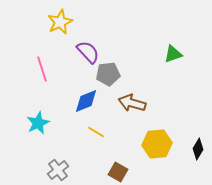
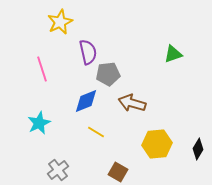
purple semicircle: rotated 30 degrees clockwise
cyan star: moved 1 px right
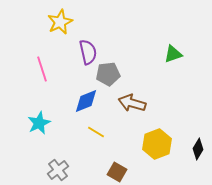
yellow hexagon: rotated 16 degrees counterclockwise
brown square: moved 1 px left
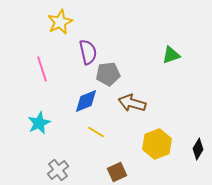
green triangle: moved 2 px left, 1 px down
brown square: rotated 36 degrees clockwise
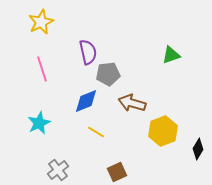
yellow star: moved 19 px left
yellow hexagon: moved 6 px right, 13 px up
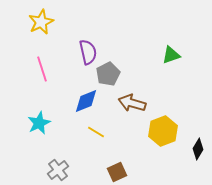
gray pentagon: rotated 20 degrees counterclockwise
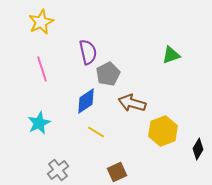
blue diamond: rotated 12 degrees counterclockwise
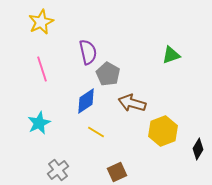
gray pentagon: rotated 15 degrees counterclockwise
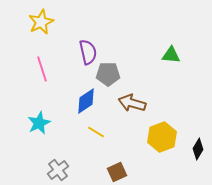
green triangle: rotated 24 degrees clockwise
gray pentagon: rotated 30 degrees counterclockwise
yellow hexagon: moved 1 px left, 6 px down
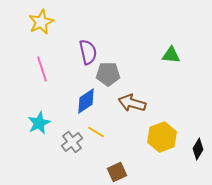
gray cross: moved 14 px right, 28 px up
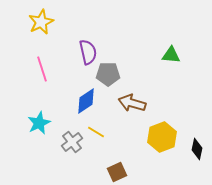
black diamond: moved 1 px left; rotated 20 degrees counterclockwise
